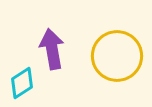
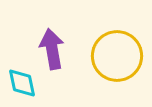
cyan diamond: rotated 68 degrees counterclockwise
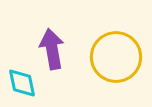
yellow circle: moved 1 px left, 1 px down
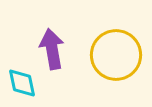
yellow circle: moved 2 px up
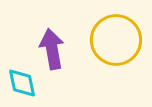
yellow circle: moved 15 px up
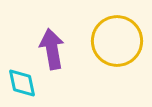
yellow circle: moved 1 px right, 1 px down
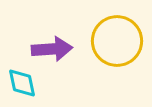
purple arrow: rotated 96 degrees clockwise
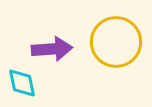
yellow circle: moved 1 px left, 1 px down
